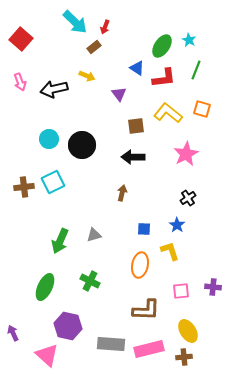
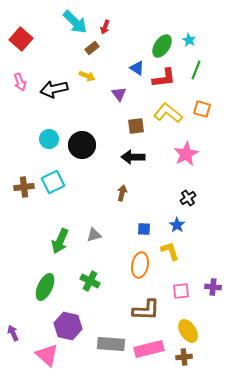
brown rectangle at (94, 47): moved 2 px left, 1 px down
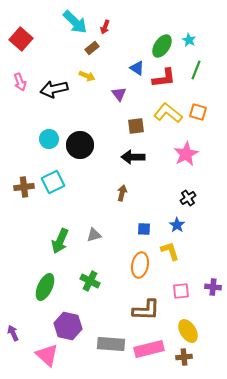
orange square at (202, 109): moved 4 px left, 3 px down
black circle at (82, 145): moved 2 px left
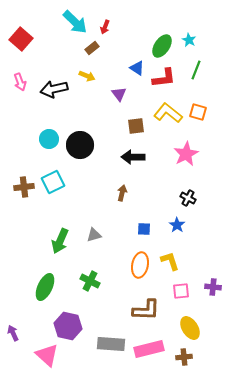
black cross at (188, 198): rotated 28 degrees counterclockwise
yellow L-shape at (170, 251): moved 10 px down
yellow ellipse at (188, 331): moved 2 px right, 3 px up
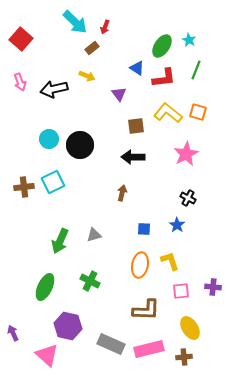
gray rectangle at (111, 344): rotated 20 degrees clockwise
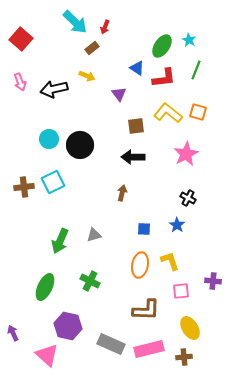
purple cross at (213, 287): moved 6 px up
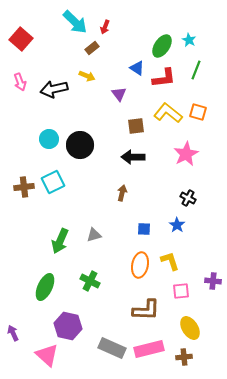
gray rectangle at (111, 344): moved 1 px right, 4 px down
